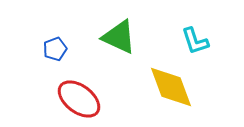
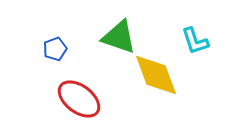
green triangle: rotated 6 degrees counterclockwise
yellow diamond: moved 15 px left, 12 px up
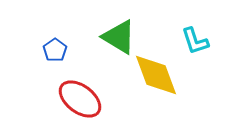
green triangle: rotated 12 degrees clockwise
blue pentagon: moved 1 px down; rotated 15 degrees counterclockwise
red ellipse: moved 1 px right
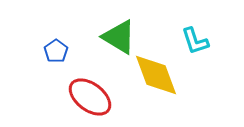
blue pentagon: moved 1 px right, 1 px down
red ellipse: moved 10 px right, 2 px up
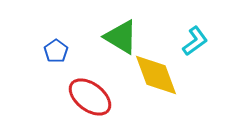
green triangle: moved 2 px right
cyan L-shape: rotated 108 degrees counterclockwise
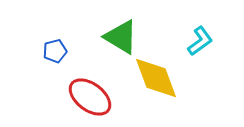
cyan L-shape: moved 5 px right
blue pentagon: moved 1 px left; rotated 20 degrees clockwise
yellow diamond: moved 3 px down
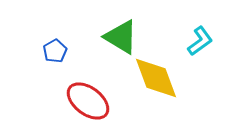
blue pentagon: rotated 15 degrees counterclockwise
red ellipse: moved 2 px left, 4 px down
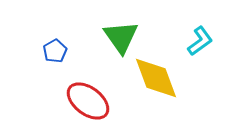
green triangle: rotated 24 degrees clockwise
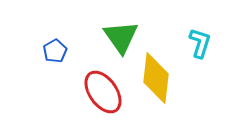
cyan L-shape: moved 2 px down; rotated 36 degrees counterclockwise
yellow diamond: rotated 27 degrees clockwise
red ellipse: moved 15 px right, 9 px up; rotated 18 degrees clockwise
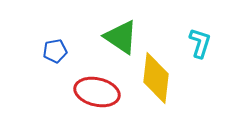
green triangle: rotated 21 degrees counterclockwise
blue pentagon: rotated 20 degrees clockwise
red ellipse: moved 6 px left; rotated 42 degrees counterclockwise
